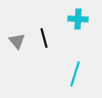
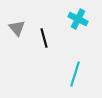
cyan cross: rotated 24 degrees clockwise
gray triangle: moved 13 px up
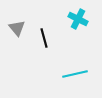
cyan line: rotated 60 degrees clockwise
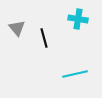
cyan cross: rotated 18 degrees counterclockwise
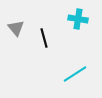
gray triangle: moved 1 px left
cyan line: rotated 20 degrees counterclockwise
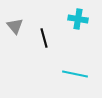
gray triangle: moved 1 px left, 2 px up
cyan line: rotated 45 degrees clockwise
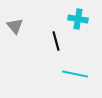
black line: moved 12 px right, 3 px down
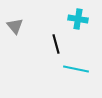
black line: moved 3 px down
cyan line: moved 1 px right, 5 px up
